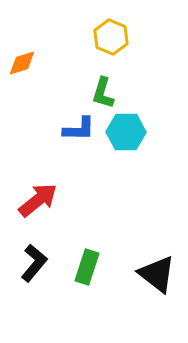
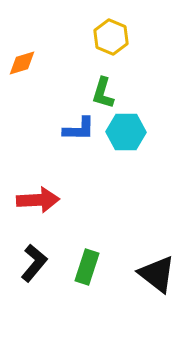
red arrow: rotated 36 degrees clockwise
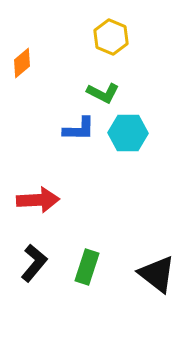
orange diamond: rotated 24 degrees counterclockwise
green L-shape: rotated 80 degrees counterclockwise
cyan hexagon: moved 2 px right, 1 px down
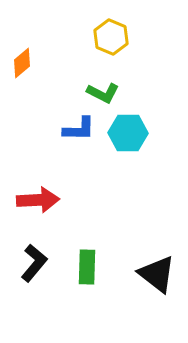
green rectangle: rotated 16 degrees counterclockwise
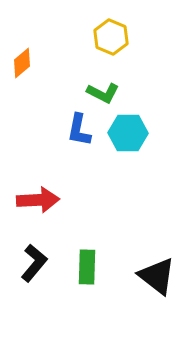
blue L-shape: moved 1 px down; rotated 100 degrees clockwise
black triangle: moved 2 px down
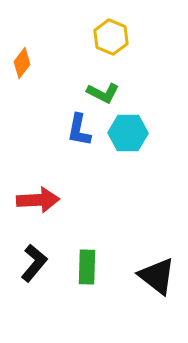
orange diamond: rotated 12 degrees counterclockwise
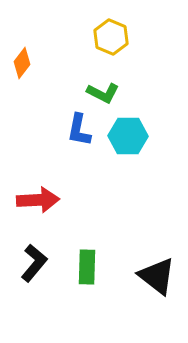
cyan hexagon: moved 3 px down
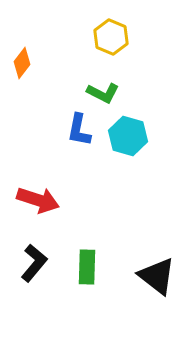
cyan hexagon: rotated 15 degrees clockwise
red arrow: rotated 21 degrees clockwise
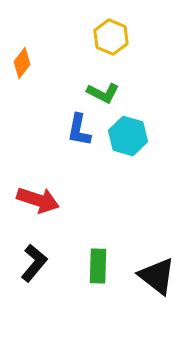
green rectangle: moved 11 px right, 1 px up
